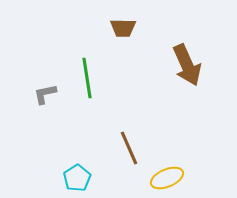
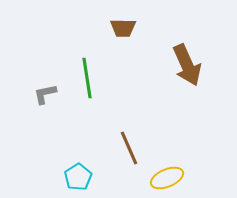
cyan pentagon: moved 1 px right, 1 px up
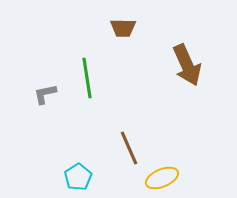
yellow ellipse: moved 5 px left
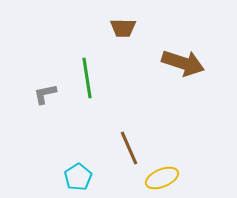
brown arrow: moved 4 px left, 2 px up; rotated 48 degrees counterclockwise
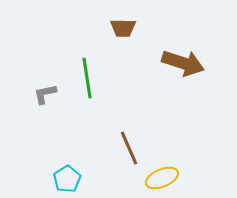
cyan pentagon: moved 11 px left, 2 px down
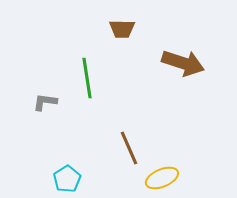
brown trapezoid: moved 1 px left, 1 px down
gray L-shape: moved 8 px down; rotated 20 degrees clockwise
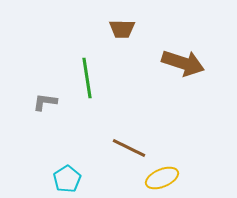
brown line: rotated 40 degrees counterclockwise
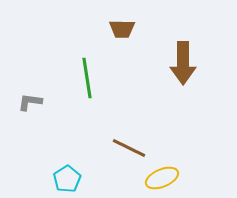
brown arrow: rotated 72 degrees clockwise
gray L-shape: moved 15 px left
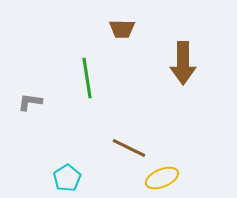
cyan pentagon: moved 1 px up
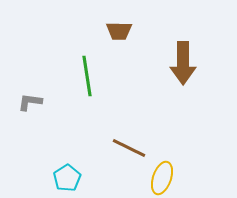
brown trapezoid: moved 3 px left, 2 px down
green line: moved 2 px up
yellow ellipse: rotated 48 degrees counterclockwise
